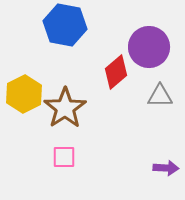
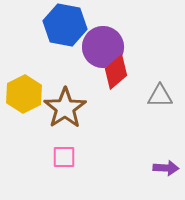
purple circle: moved 46 px left
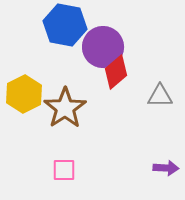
pink square: moved 13 px down
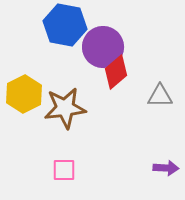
brown star: rotated 27 degrees clockwise
